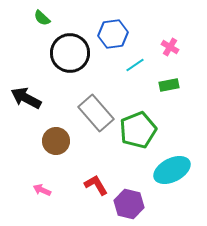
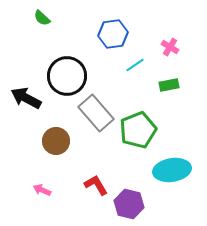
black circle: moved 3 px left, 23 px down
cyan ellipse: rotated 18 degrees clockwise
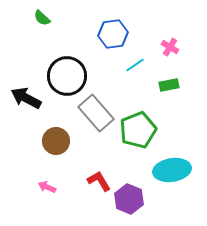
red L-shape: moved 3 px right, 4 px up
pink arrow: moved 5 px right, 3 px up
purple hexagon: moved 5 px up; rotated 8 degrees clockwise
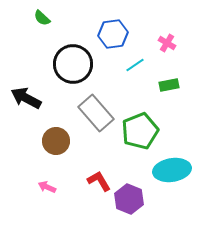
pink cross: moved 3 px left, 4 px up
black circle: moved 6 px right, 12 px up
green pentagon: moved 2 px right, 1 px down
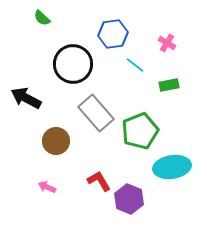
cyan line: rotated 72 degrees clockwise
cyan ellipse: moved 3 px up
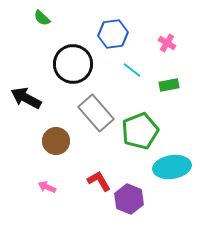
cyan line: moved 3 px left, 5 px down
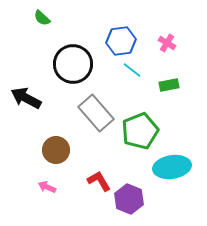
blue hexagon: moved 8 px right, 7 px down
brown circle: moved 9 px down
